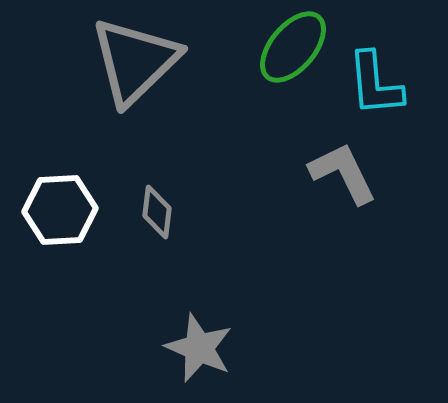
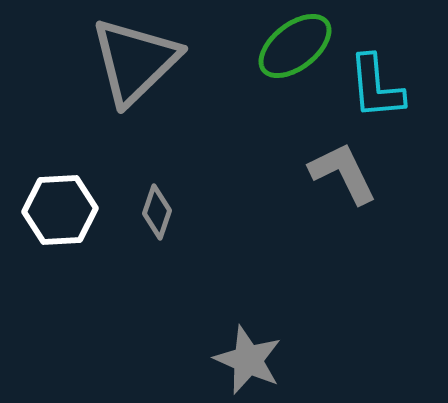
green ellipse: moved 2 px right, 1 px up; rotated 12 degrees clockwise
cyan L-shape: moved 1 px right, 3 px down
gray diamond: rotated 12 degrees clockwise
gray star: moved 49 px right, 12 px down
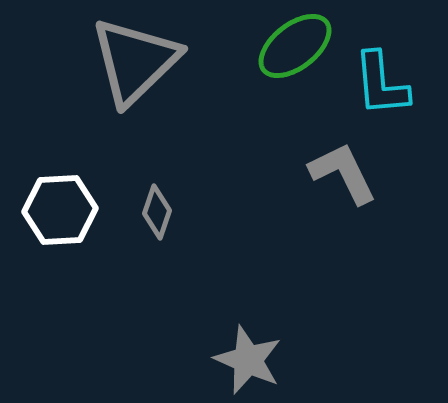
cyan L-shape: moved 5 px right, 3 px up
